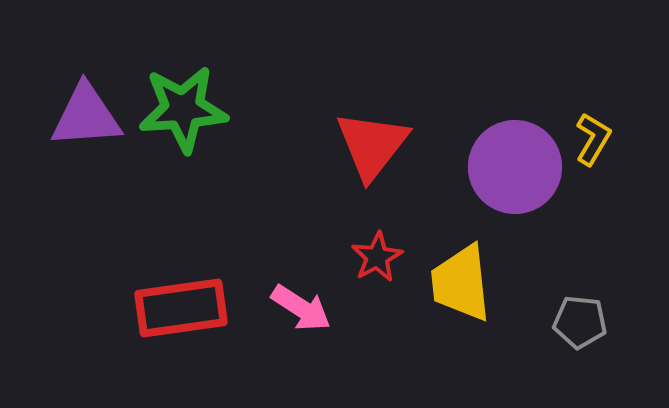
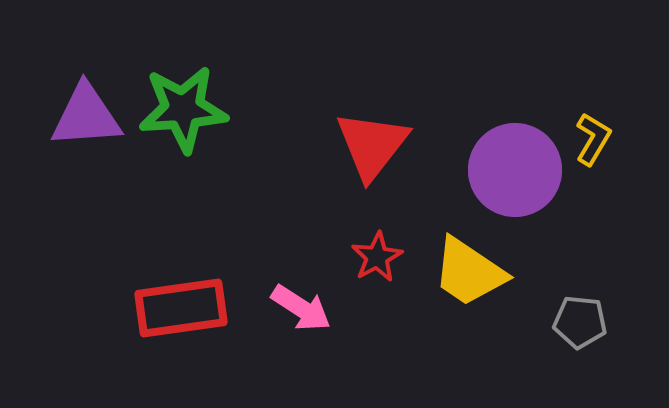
purple circle: moved 3 px down
yellow trapezoid: moved 8 px right, 11 px up; rotated 50 degrees counterclockwise
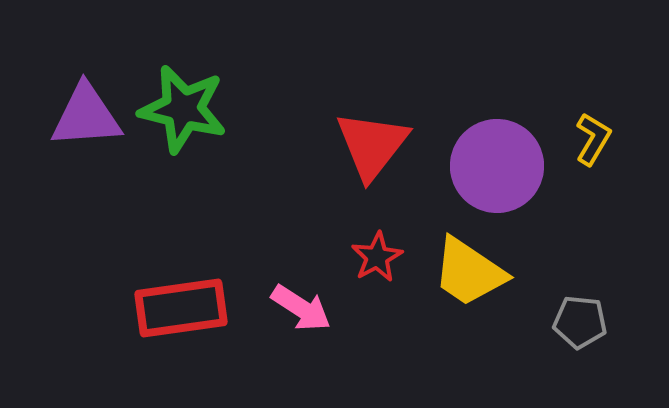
green star: rotated 18 degrees clockwise
purple circle: moved 18 px left, 4 px up
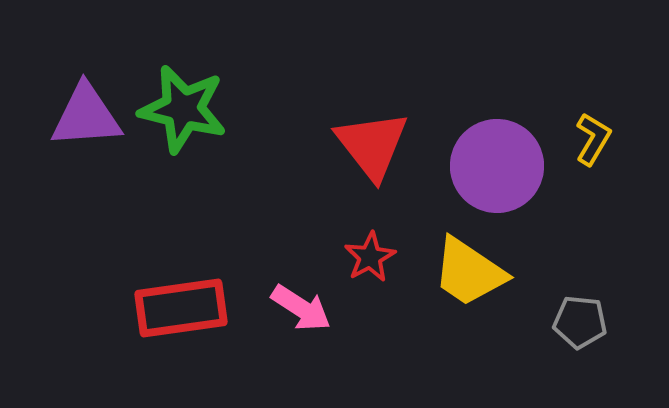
red triangle: rotated 16 degrees counterclockwise
red star: moved 7 px left
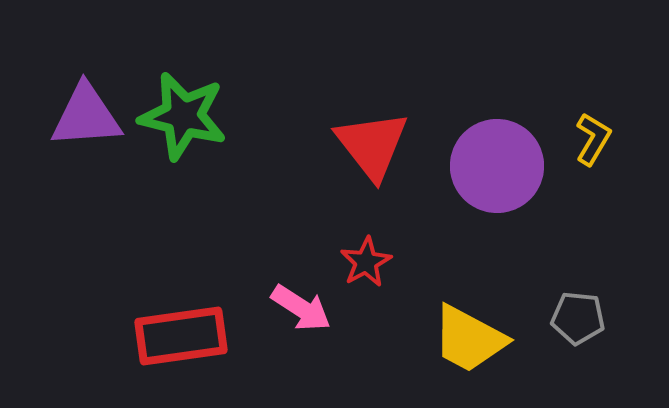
green star: moved 7 px down
red star: moved 4 px left, 5 px down
yellow trapezoid: moved 67 px down; rotated 6 degrees counterclockwise
red rectangle: moved 28 px down
gray pentagon: moved 2 px left, 4 px up
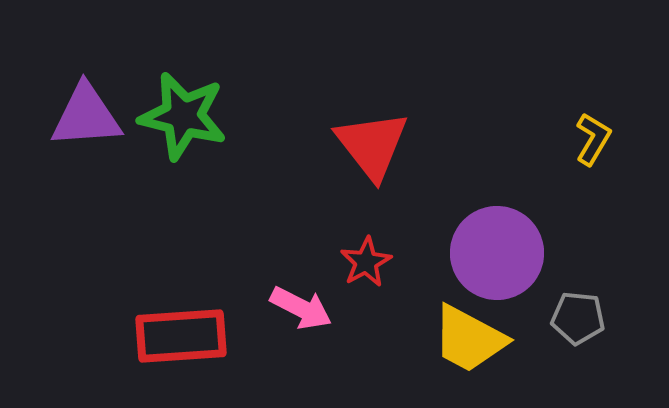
purple circle: moved 87 px down
pink arrow: rotated 6 degrees counterclockwise
red rectangle: rotated 4 degrees clockwise
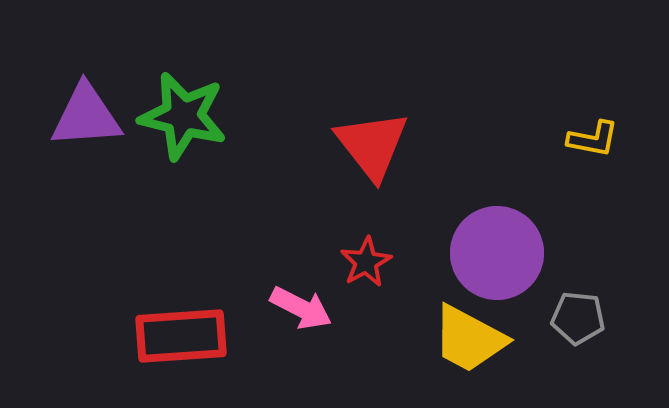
yellow L-shape: rotated 70 degrees clockwise
